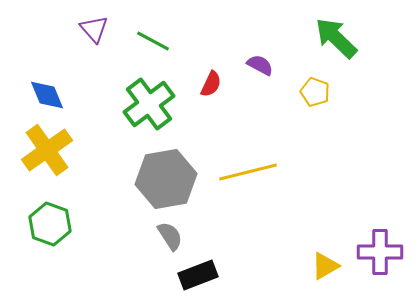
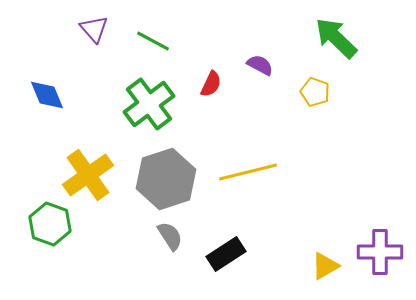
yellow cross: moved 41 px right, 25 px down
gray hexagon: rotated 8 degrees counterclockwise
black rectangle: moved 28 px right, 21 px up; rotated 12 degrees counterclockwise
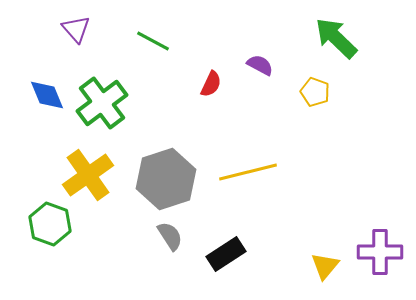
purple triangle: moved 18 px left
green cross: moved 47 px left, 1 px up
yellow triangle: rotated 20 degrees counterclockwise
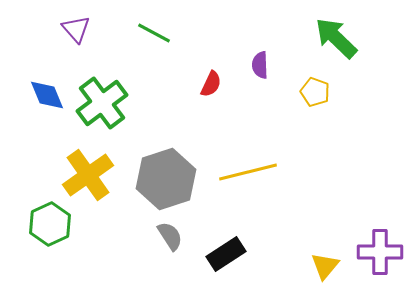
green line: moved 1 px right, 8 px up
purple semicircle: rotated 120 degrees counterclockwise
green hexagon: rotated 15 degrees clockwise
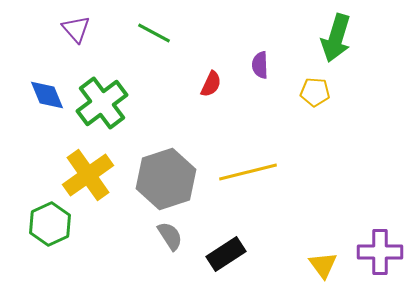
green arrow: rotated 117 degrees counterclockwise
yellow pentagon: rotated 16 degrees counterclockwise
yellow triangle: moved 2 px left, 1 px up; rotated 16 degrees counterclockwise
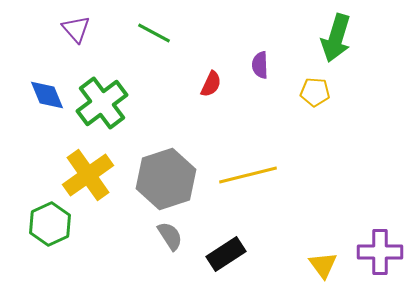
yellow line: moved 3 px down
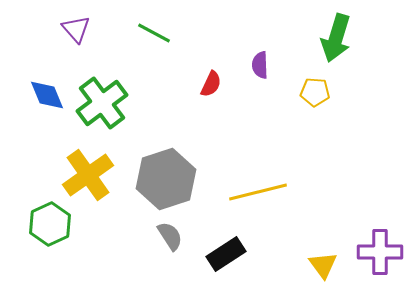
yellow line: moved 10 px right, 17 px down
